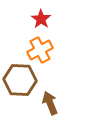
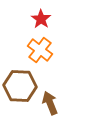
orange cross: rotated 25 degrees counterclockwise
brown hexagon: moved 6 px down
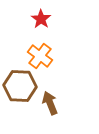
orange cross: moved 6 px down
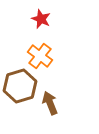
red star: rotated 12 degrees counterclockwise
brown hexagon: rotated 20 degrees counterclockwise
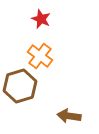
brown arrow: moved 19 px right, 13 px down; rotated 60 degrees counterclockwise
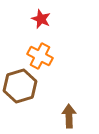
orange cross: rotated 10 degrees counterclockwise
brown arrow: rotated 80 degrees clockwise
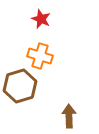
orange cross: rotated 10 degrees counterclockwise
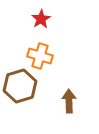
red star: rotated 18 degrees clockwise
brown arrow: moved 15 px up
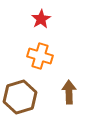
brown hexagon: moved 11 px down
brown arrow: moved 9 px up
